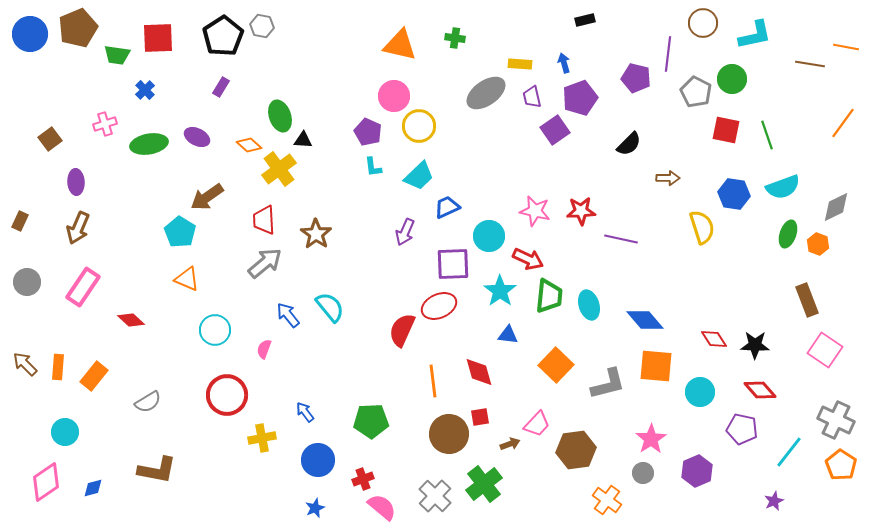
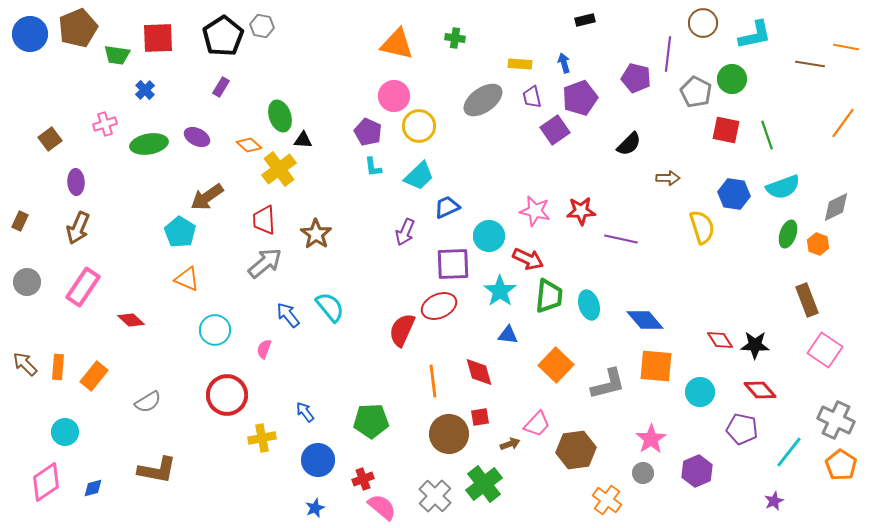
orange triangle at (400, 45): moved 3 px left, 1 px up
gray ellipse at (486, 93): moved 3 px left, 7 px down
red diamond at (714, 339): moved 6 px right, 1 px down
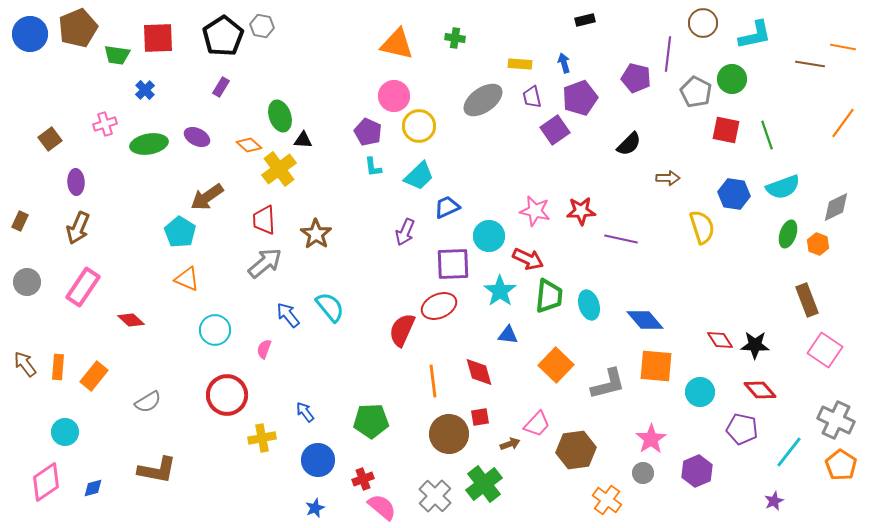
orange line at (846, 47): moved 3 px left
brown arrow at (25, 364): rotated 8 degrees clockwise
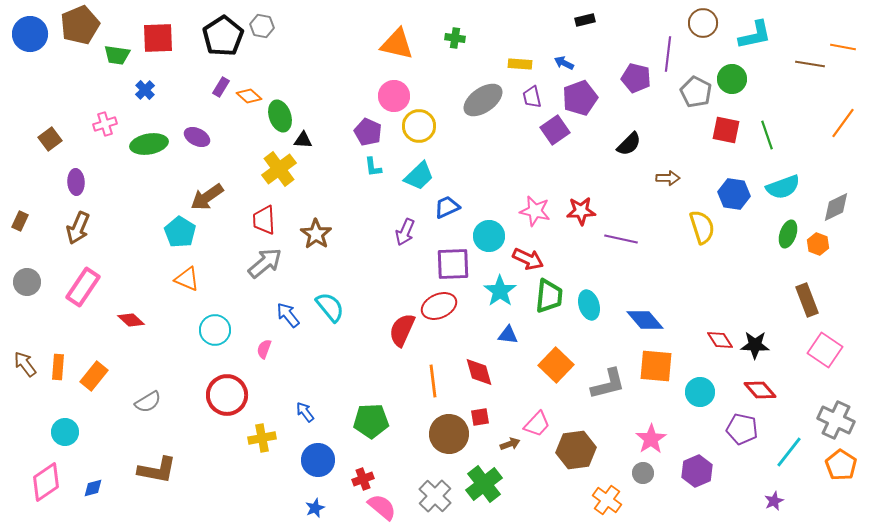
brown pentagon at (78, 28): moved 2 px right, 3 px up
blue arrow at (564, 63): rotated 48 degrees counterclockwise
orange diamond at (249, 145): moved 49 px up
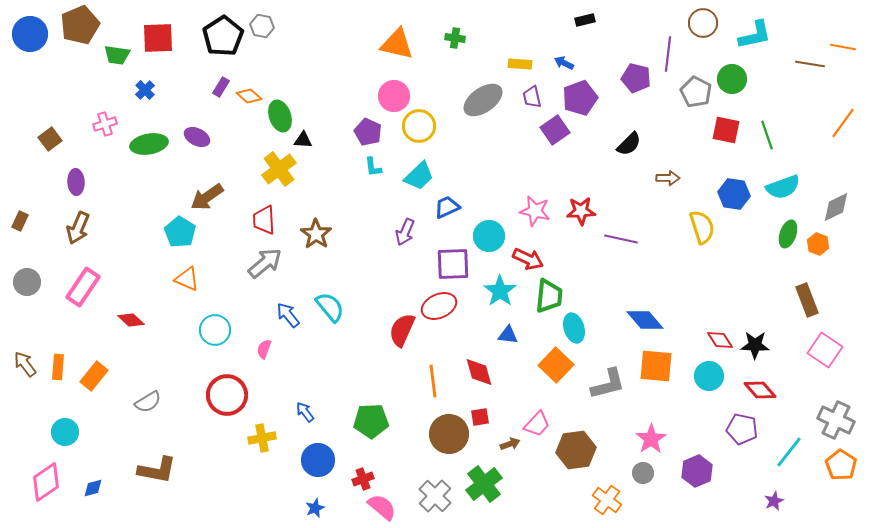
cyan ellipse at (589, 305): moved 15 px left, 23 px down
cyan circle at (700, 392): moved 9 px right, 16 px up
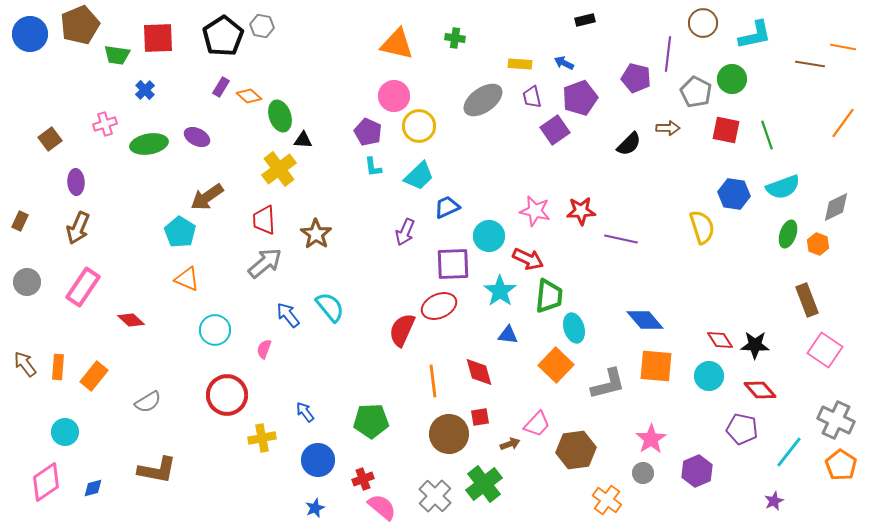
brown arrow at (668, 178): moved 50 px up
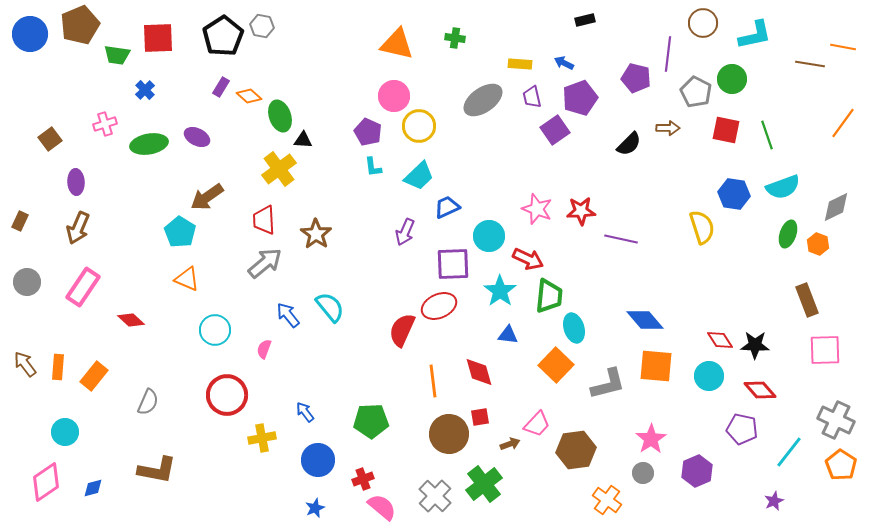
pink star at (535, 211): moved 2 px right, 2 px up; rotated 8 degrees clockwise
pink square at (825, 350): rotated 36 degrees counterclockwise
gray semicircle at (148, 402): rotated 36 degrees counterclockwise
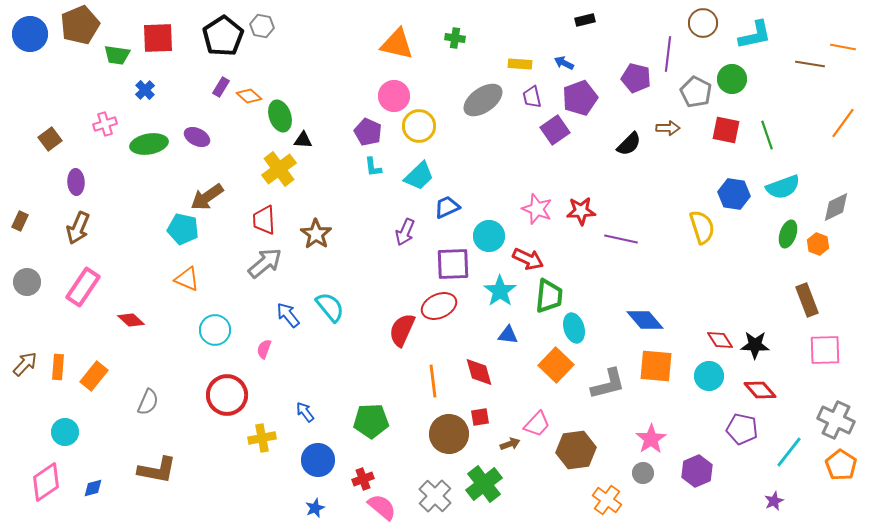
cyan pentagon at (180, 232): moved 3 px right, 3 px up; rotated 20 degrees counterclockwise
brown arrow at (25, 364): rotated 80 degrees clockwise
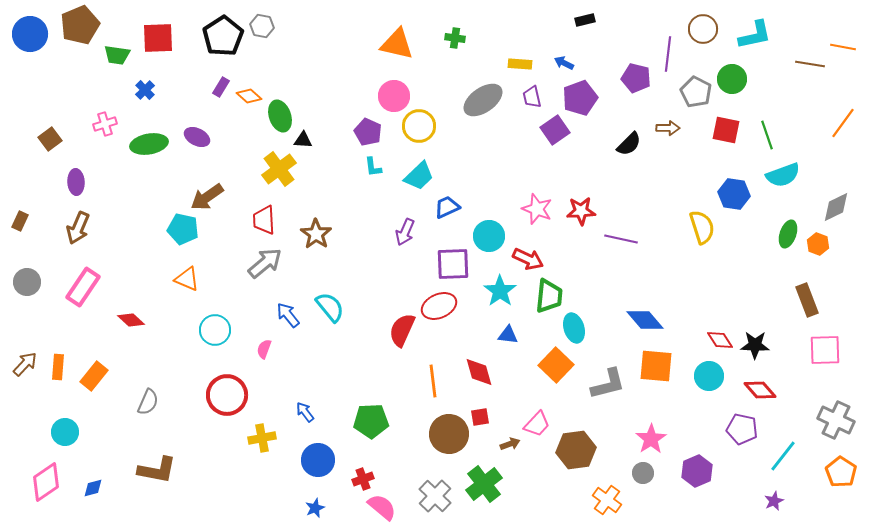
brown circle at (703, 23): moved 6 px down
cyan semicircle at (783, 187): moved 12 px up
cyan line at (789, 452): moved 6 px left, 4 px down
orange pentagon at (841, 465): moved 7 px down
